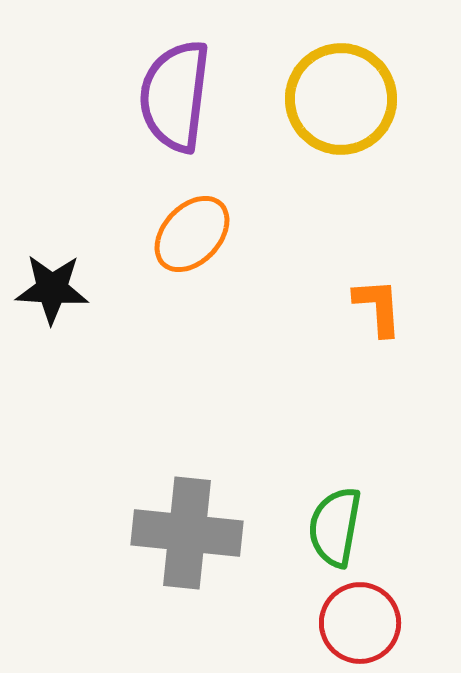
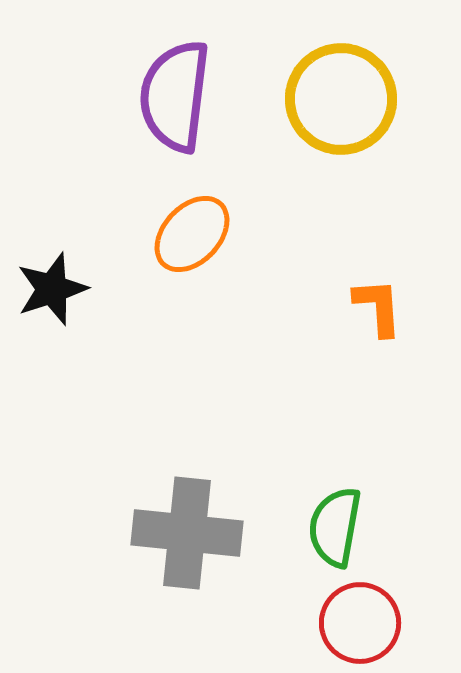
black star: rotated 22 degrees counterclockwise
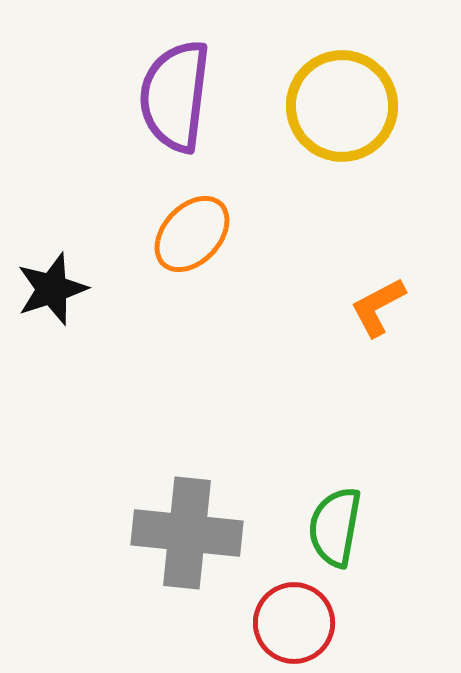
yellow circle: moved 1 px right, 7 px down
orange L-shape: rotated 114 degrees counterclockwise
red circle: moved 66 px left
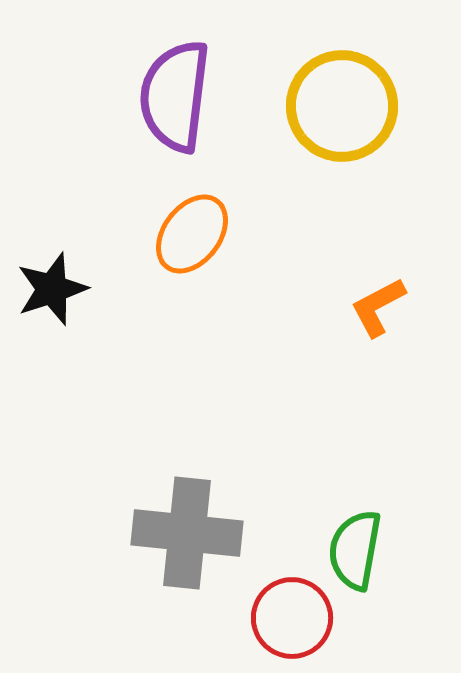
orange ellipse: rotated 6 degrees counterclockwise
green semicircle: moved 20 px right, 23 px down
red circle: moved 2 px left, 5 px up
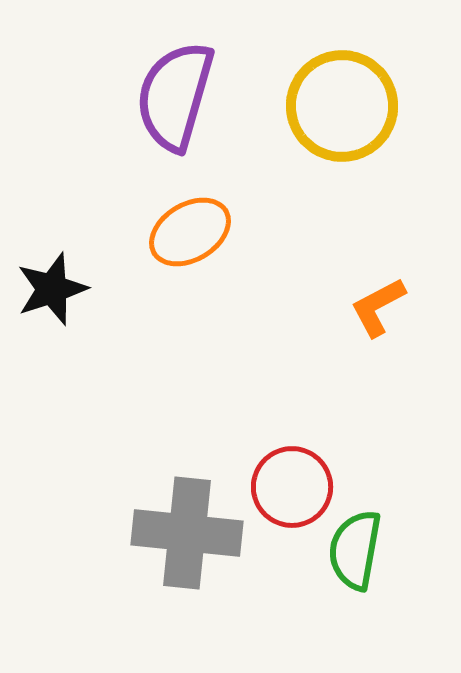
purple semicircle: rotated 9 degrees clockwise
orange ellipse: moved 2 px left, 2 px up; rotated 22 degrees clockwise
red circle: moved 131 px up
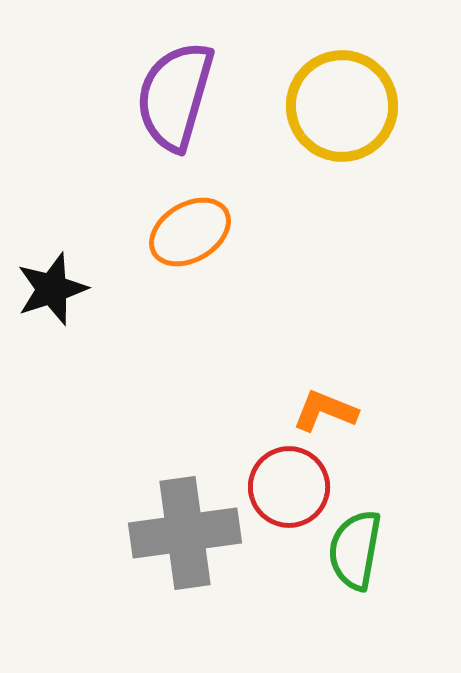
orange L-shape: moved 53 px left, 104 px down; rotated 50 degrees clockwise
red circle: moved 3 px left
gray cross: moved 2 px left; rotated 14 degrees counterclockwise
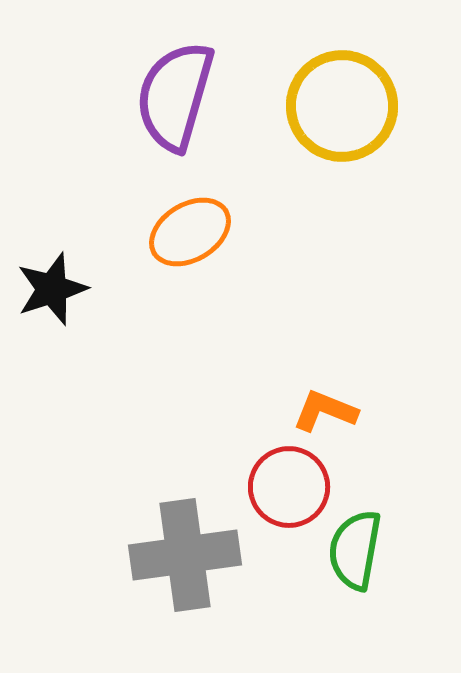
gray cross: moved 22 px down
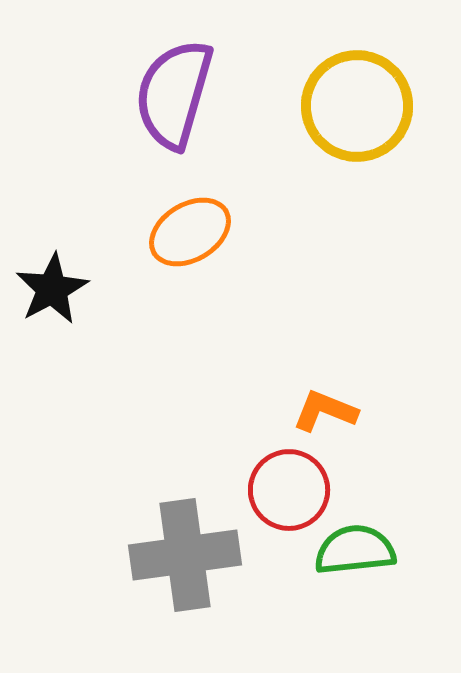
purple semicircle: moved 1 px left, 2 px up
yellow circle: moved 15 px right
black star: rotated 10 degrees counterclockwise
red circle: moved 3 px down
green semicircle: rotated 74 degrees clockwise
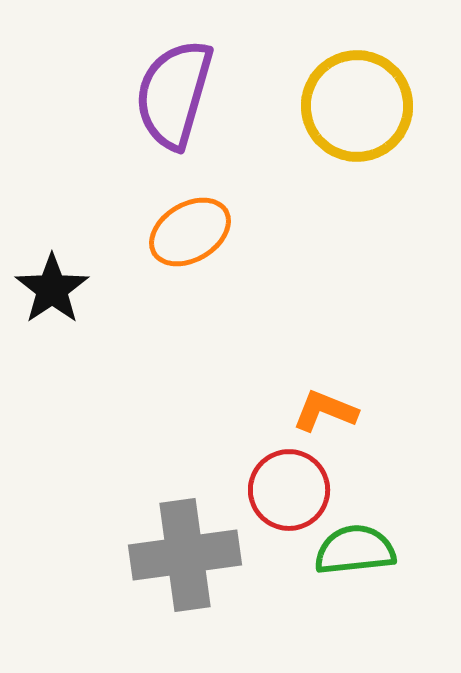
black star: rotated 6 degrees counterclockwise
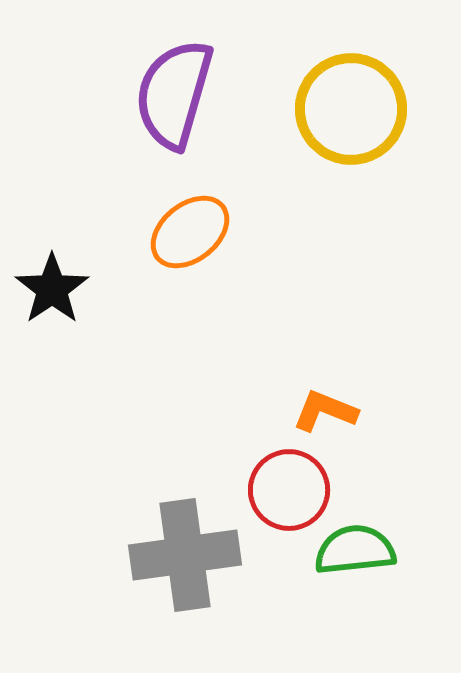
yellow circle: moved 6 px left, 3 px down
orange ellipse: rotated 8 degrees counterclockwise
